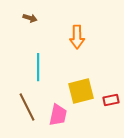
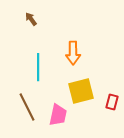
brown arrow: moved 1 px right, 1 px down; rotated 144 degrees counterclockwise
orange arrow: moved 4 px left, 16 px down
red rectangle: moved 1 px right, 2 px down; rotated 63 degrees counterclockwise
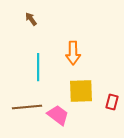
yellow square: rotated 12 degrees clockwise
brown line: rotated 68 degrees counterclockwise
pink trapezoid: rotated 65 degrees counterclockwise
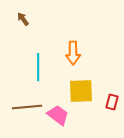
brown arrow: moved 8 px left
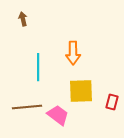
brown arrow: rotated 24 degrees clockwise
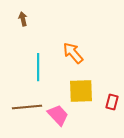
orange arrow: rotated 140 degrees clockwise
pink trapezoid: rotated 10 degrees clockwise
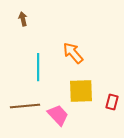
brown line: moved 2 px left, 1 px up
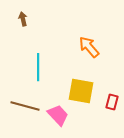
orange arrow: moved 16 px right, 6 px up
yellow square: rotated 12 degrees clockwise
brown line: rotated 20 degrees clockwise
